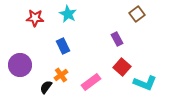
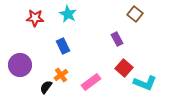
brown square: moved 2 px left; rotated 14 degrees counterclockwise
red square: moved 2 px right, 1 px down
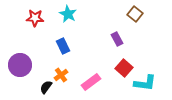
cyan L-shape: rotated 15 degrees counterclockwise
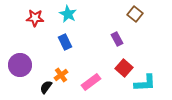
blue rectangle: moved 2 px right, 4 px up
cyan L-shape: rotated 10 degrees counterclockwise
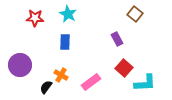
blue rectangle: rotated 28 degrees clockwise
orange cross: rotated 24 degrees counterclockwise
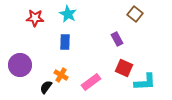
red square: rotated 18 degrees counterclockwise
cyan L-shape: moved 1 px up
